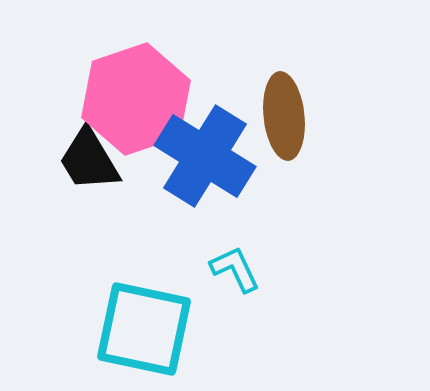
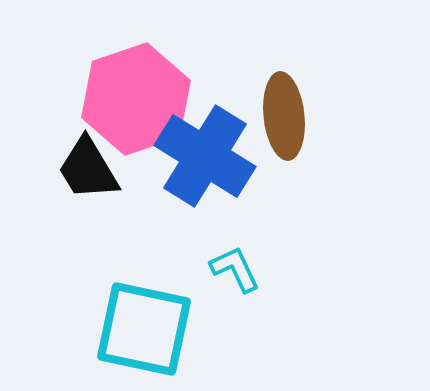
black trapezoid: moved 1 px left, 9 px down
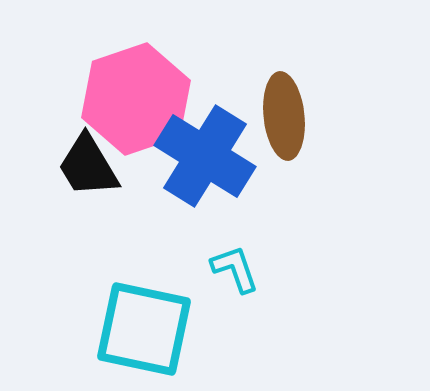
black trapezoid: moved 3 px up
cyan L-shape: rotated 6 degrees clockwise
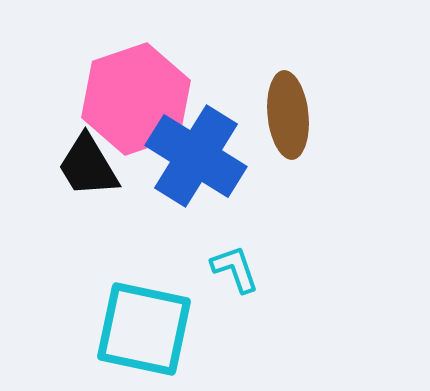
brown ellipse: moved 4 px right, 1 px up
blue cross: moved 9 px left
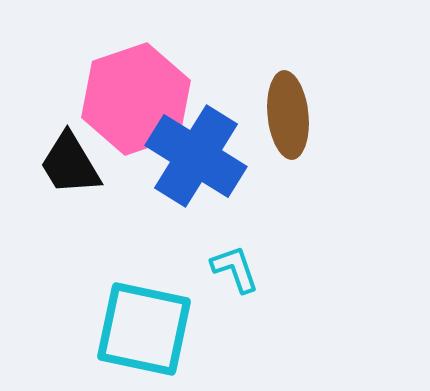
black trapezoid: moved 18 px left, 2 px up
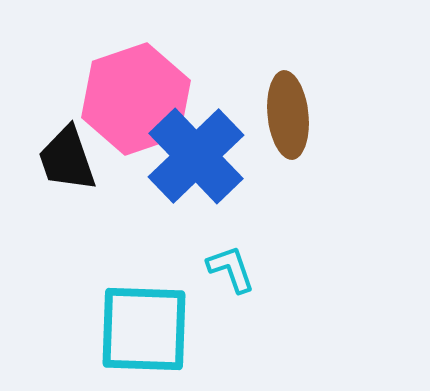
blue cross: rotated 14 degrees clockwise
black trapezoid: moved 3 px left, 5 px up; rotated 12 degrees clockwise
cyan L-shape: moved 4 px left
cyan square: rotated 10 degrees counterclockwise
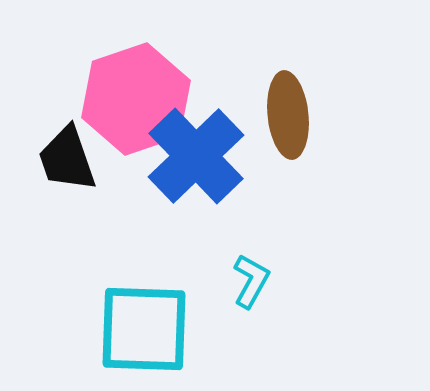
cyan L-shape: moved 20 px right, 12 px down; rotated 48 degrees clockwise
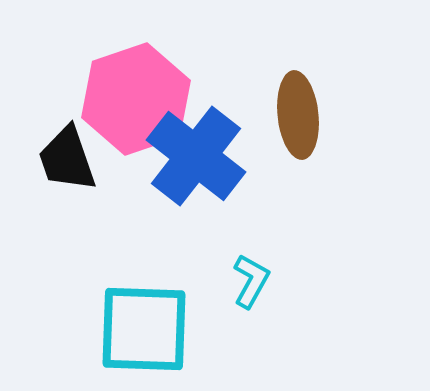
brown ellipse: moved 10 px right
blue cross: rotated 8 degrees counterclockwise
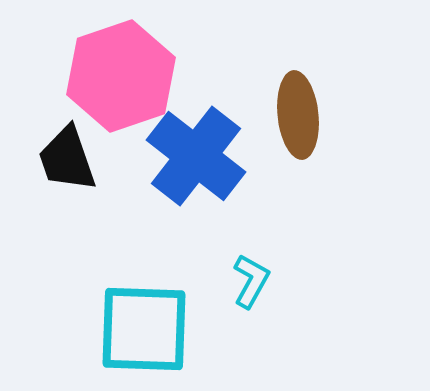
pink hexagon: moved 15 px left, 23 px up
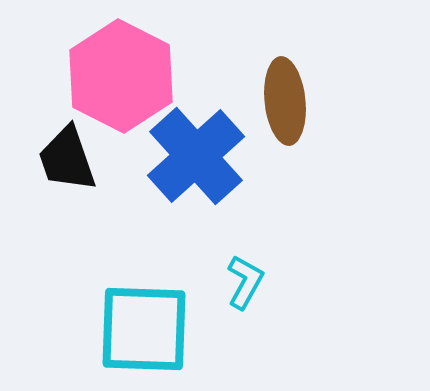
pink hexagon: rotated 14 degrees counterclockwise
brown ellipse: moved 13 px left, 14 px up
blue cross: rotated 10 degrees clockwise
cyan L-shape: moved 6 px left, 1 px down
